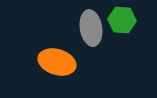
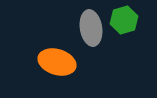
green hexagon: moved 2 px right; rotated 20 degrees counterclockwise
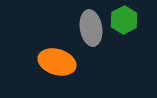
green hexagon: rotated 12 degrees counterclockwise
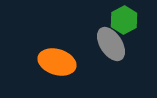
gray ellipse: moved 20 px right, 16 px down; rotated 24 degrees counterclockwise
